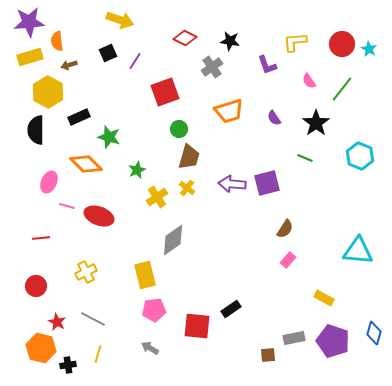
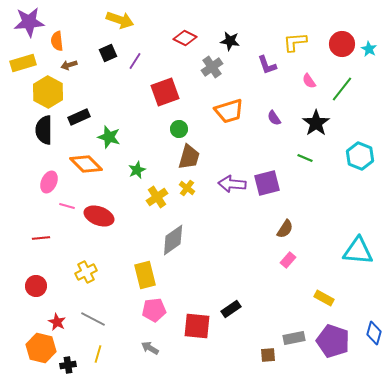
yellow rectangle at (30, 57): moved 7 px left, 6 px down
black semicircle at (36, 130): moved 8 px right
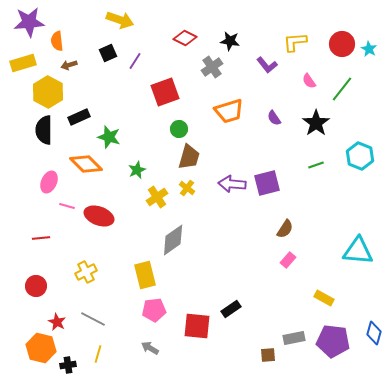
purple L-shape at (267, 65): rotated 20 degrees counterclockwise
green line at (305, 158): moved 11 px right, 7 px down; rotated 42 degrees counterclockwise
purple pentagon at (333, 341): rotated 12 degrees counterclockwise
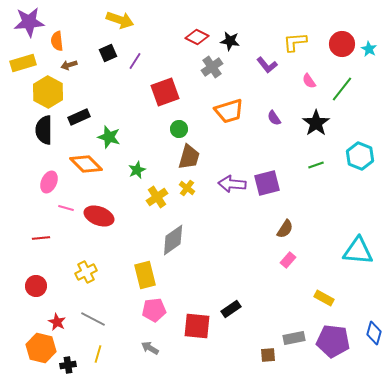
red diamond at (185, 38): moved 12 px right, 1 px up
pink line at (67, 206): moved 1 px left, 2 px down
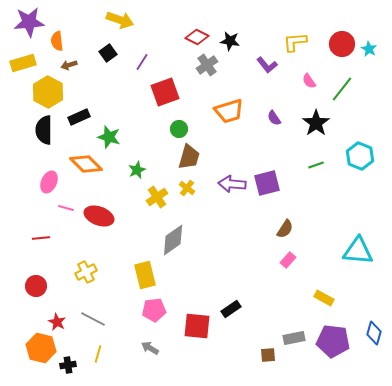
black square at (108, 53): rotated 12 degrees counterclockwise
purple line at (135, 61): moved 7 px right, 1 px down
gray cross at (212, 67): moved 5 px left, 2 px up
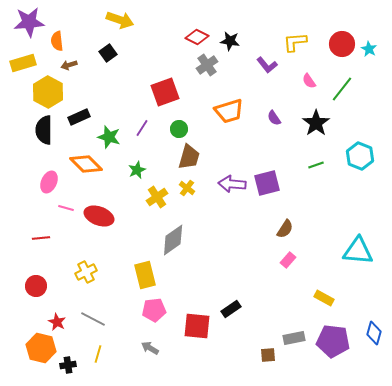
purple line at (142, 62): moved 66 px down
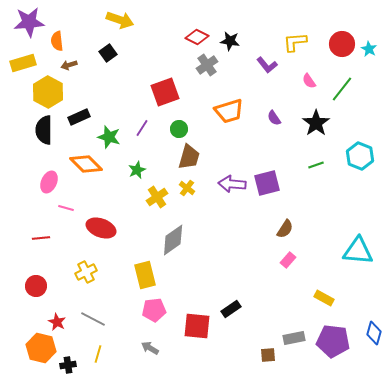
red ellipse at (99, 216): moved 2 px right, 12 px down
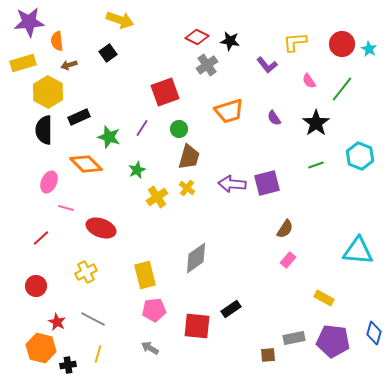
red line at (41, 238): rotated 36 degrees counterclockwise
gray diamond at (173, 240): moved 23 px right, 18 px down
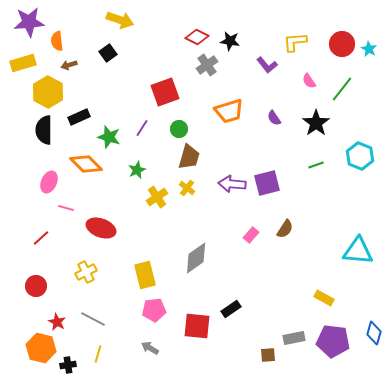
pink rectangle at (288, 260): moved 37 px left, 25 px up
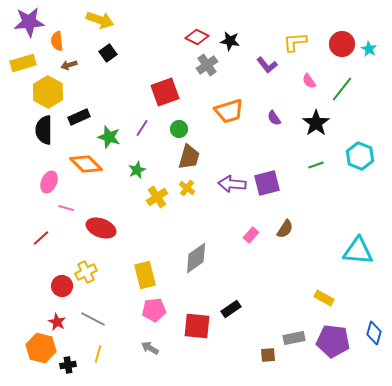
yellow arrow at (120, 20): moved 20 px left
red circle at (36, 286): moved 26 px right
